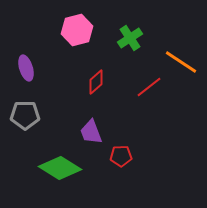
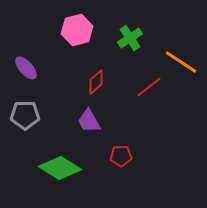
purple ellipse: rotated 25 degrees counterclockwise
purple trapezoid: moved 2 px left, 11 px up; rotated 8 degrees counterclockwise
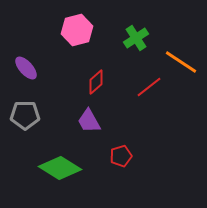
green cross: moved 6 px right
red pentagon: rotated 15 degrees counterclockwise
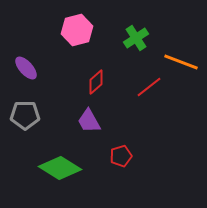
orange line: rotated 12 degrees counterclockwise
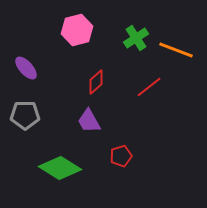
orange line: moved 5 px left, 12 px up
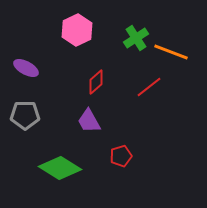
pink hexagon: rotated 12 degrees counterclockwise
orange line: moved 5 px left, 2 px down
purple ellipse: rotated 20 degrees counterclockwise
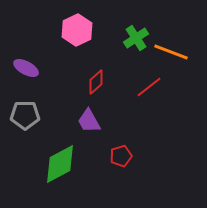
green diamond: moved 4 px up; rotated 60 degrees counterclockwise
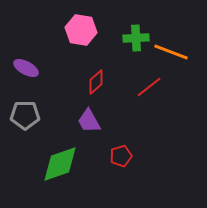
pink hexagon: moved 4 px right; rotated 24 degrees counterclockwise
green cross: rotated 30 degrees clockwise
green diamond: rotated 9 degrees clockwise
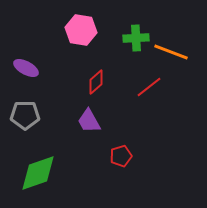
green diamond: moved 22 px left, 9 px down
